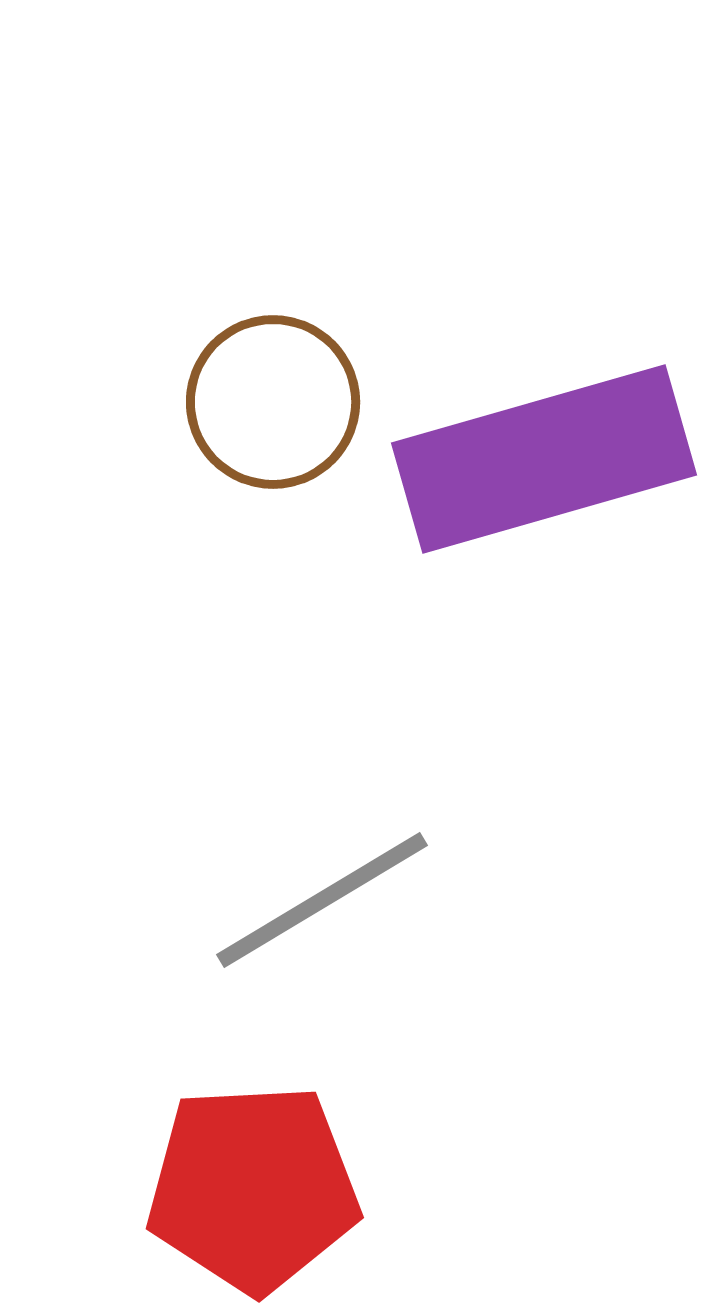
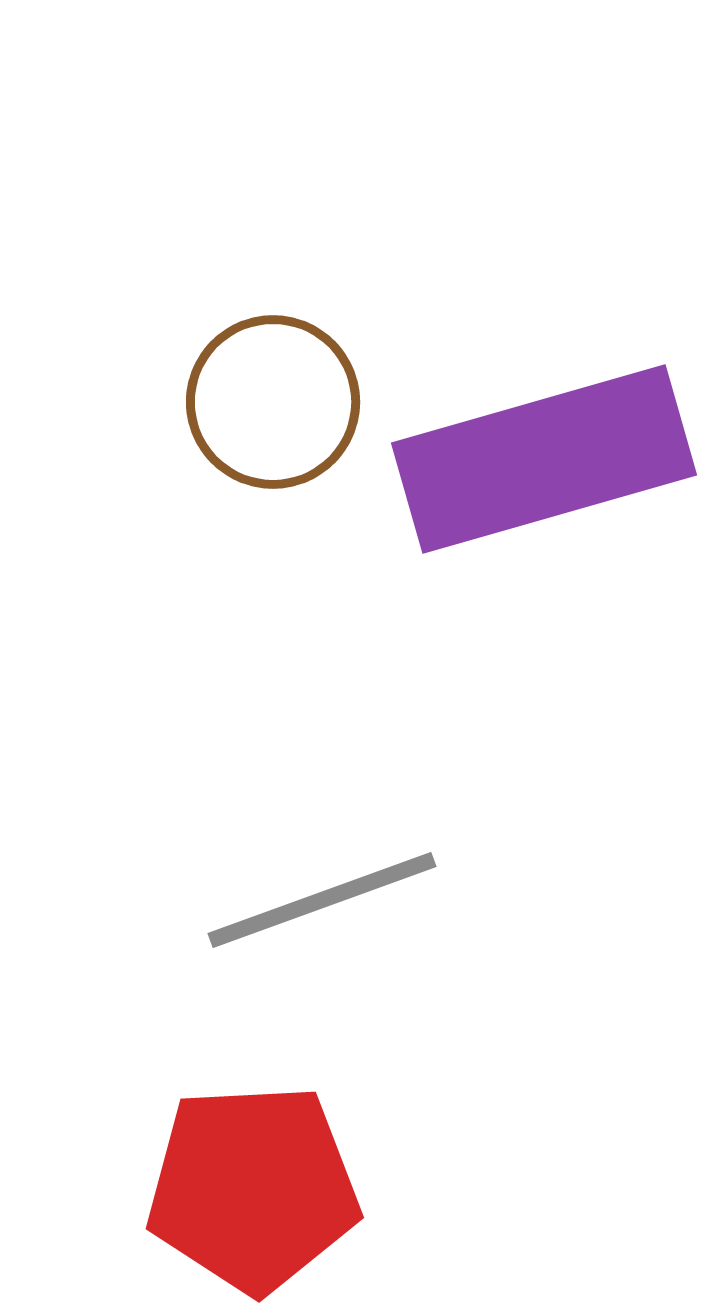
gray line: rotated 11 degrees clockwise
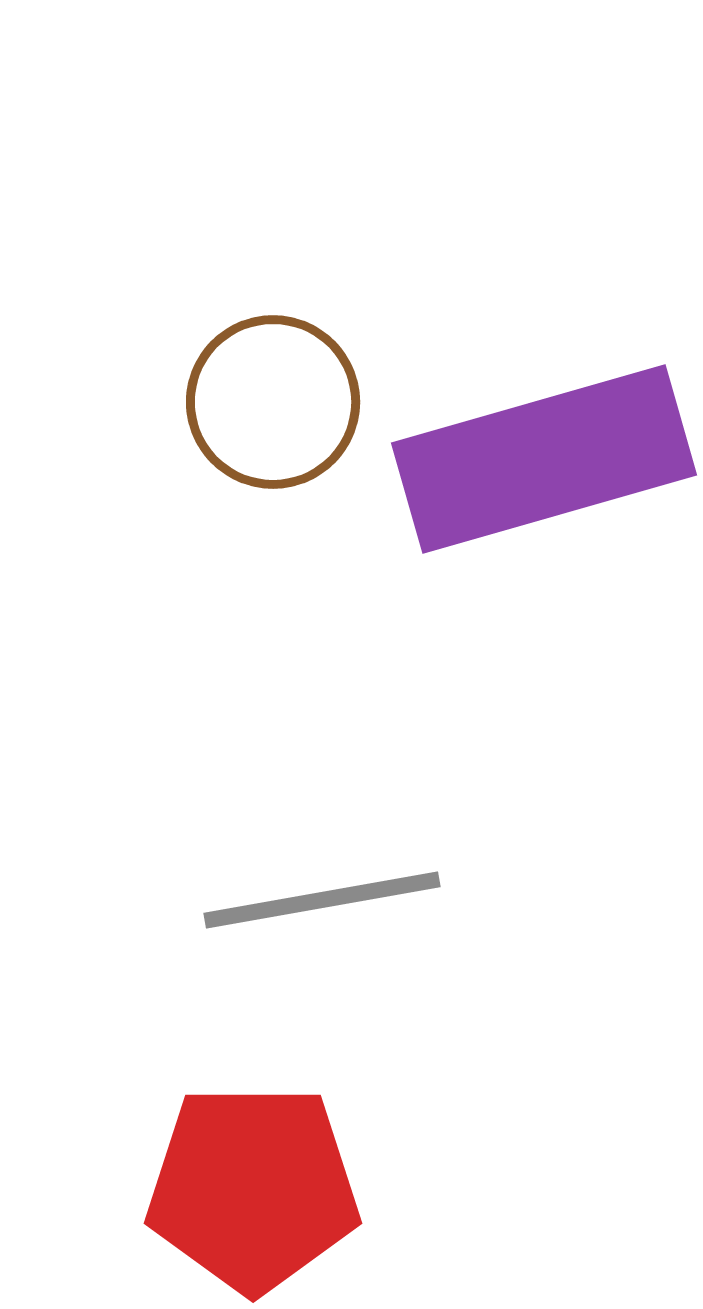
gray line: rotated 10 degrees clockwise
red pentagon: rotated 3 degrees clockwise
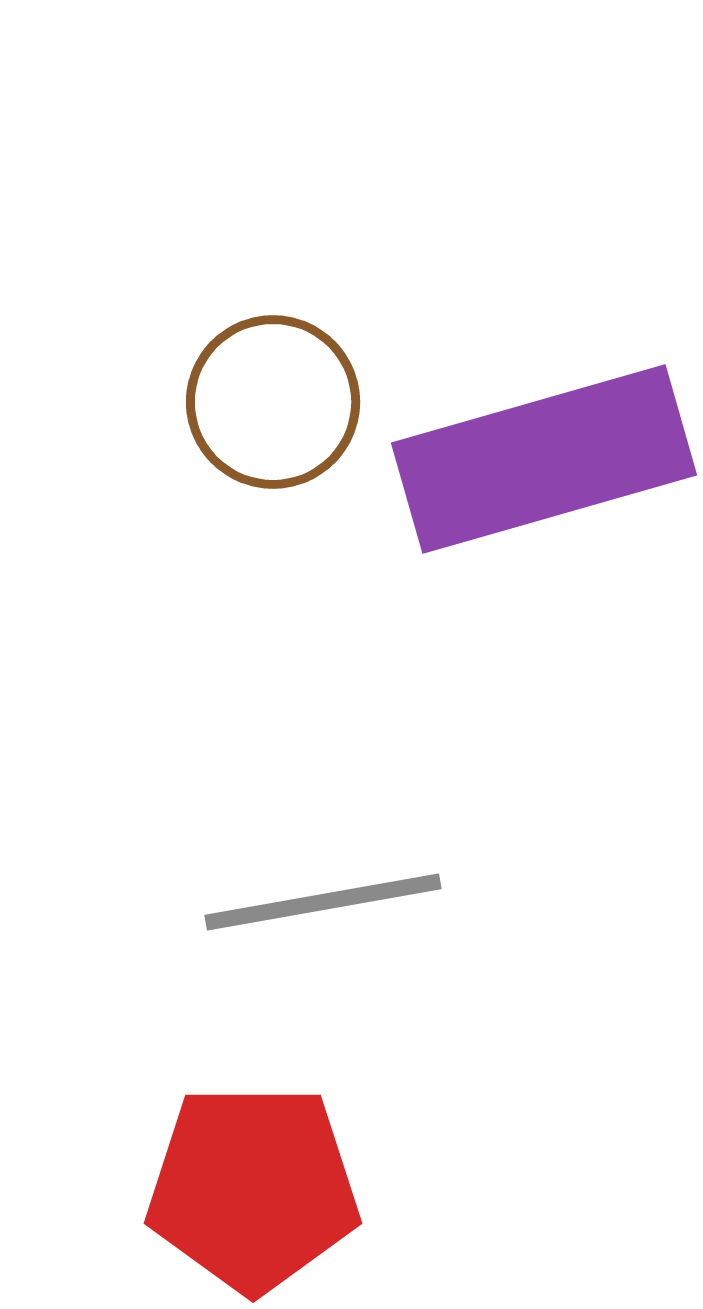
gray line: moved 1 px right, 2 px down
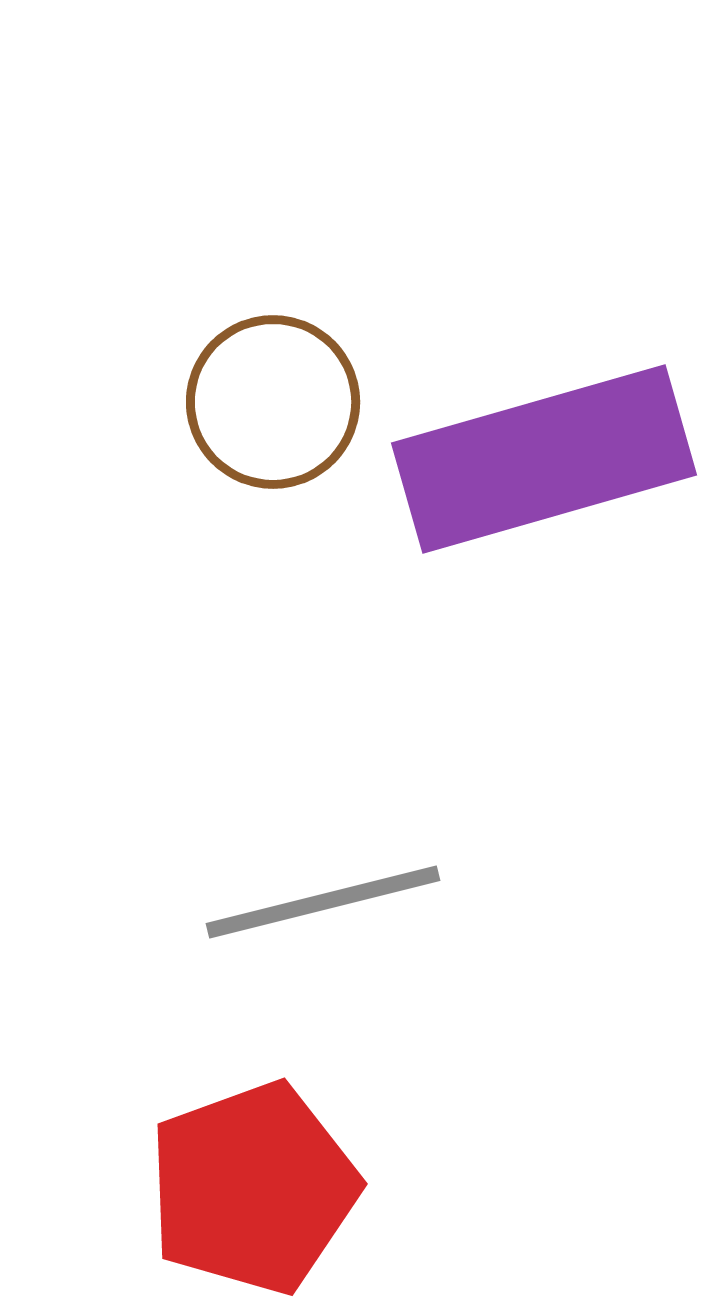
gray line: rotated 4 degrees counterclockwise
red pentagon: rotated 20 degrees counterclockwise
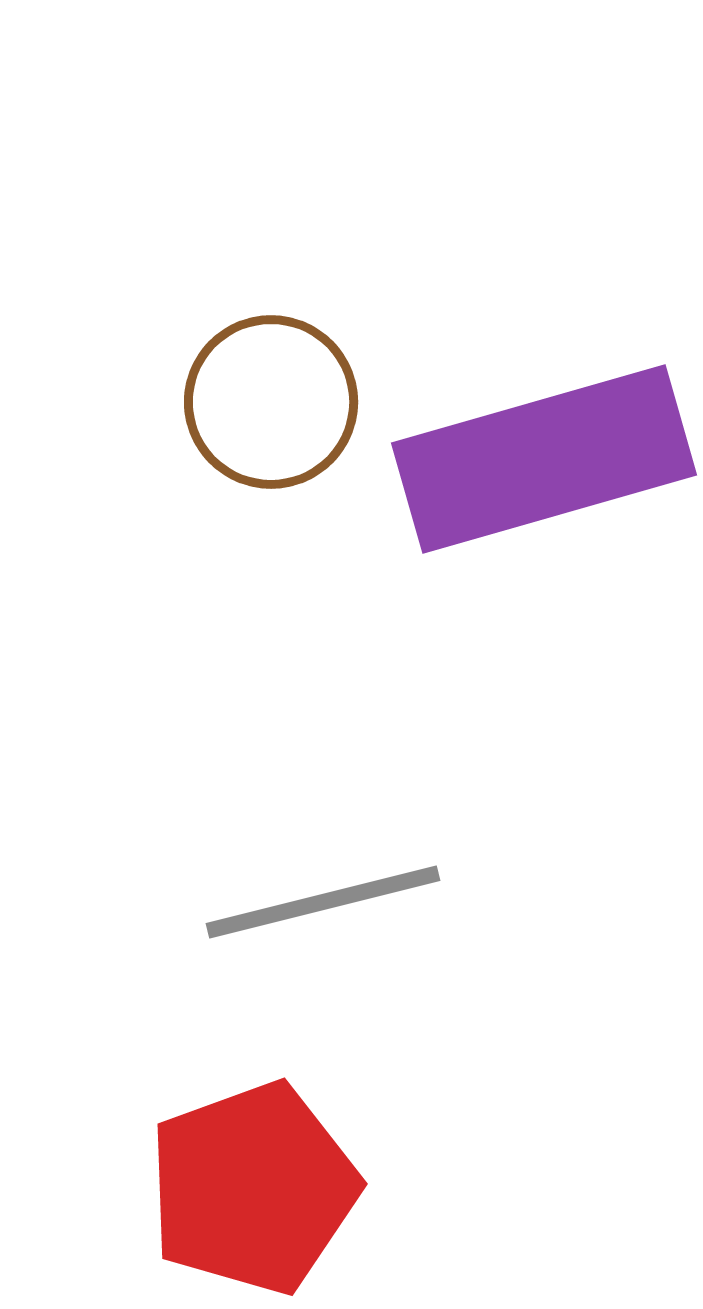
brown circle: moved 2 px left
